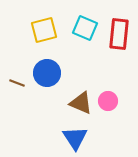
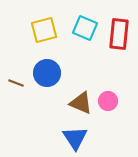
brown line: moved 1 px left
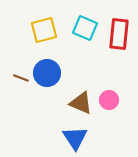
brown line: moved 5 px right, 5 px up
pink circle: moved 1 px right, 1 px up
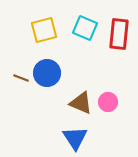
pink circle: moved 1 px left, 2 px down
